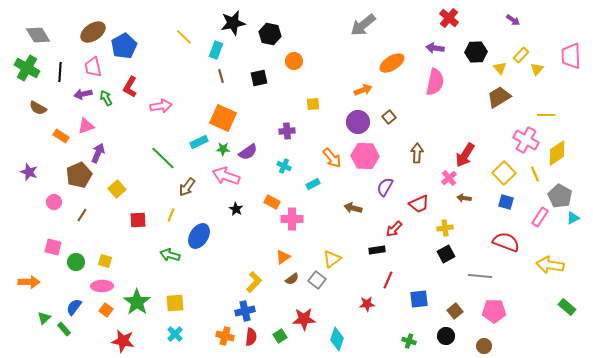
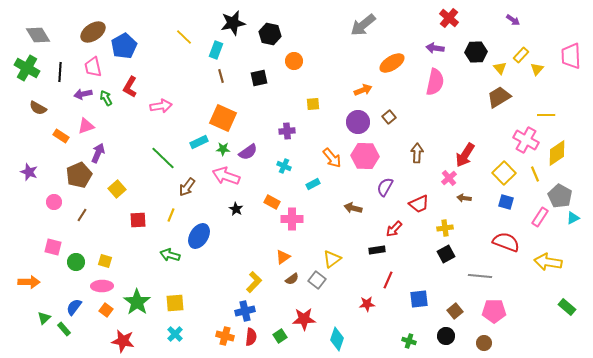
yellow arrow at (550, 265): moved 2 px left, 3 px up
brown circle at (484, 346): moved 3 px up
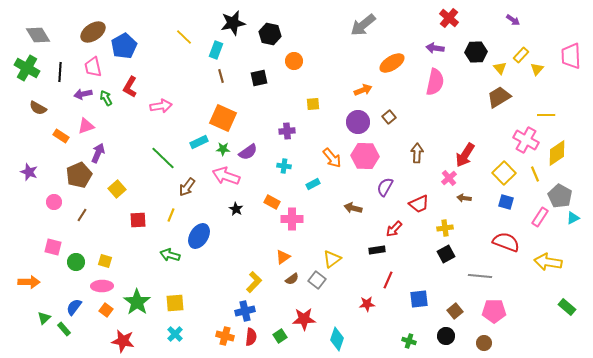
cyan cross at (284, 166): rotated 16 degrees counterclockwise
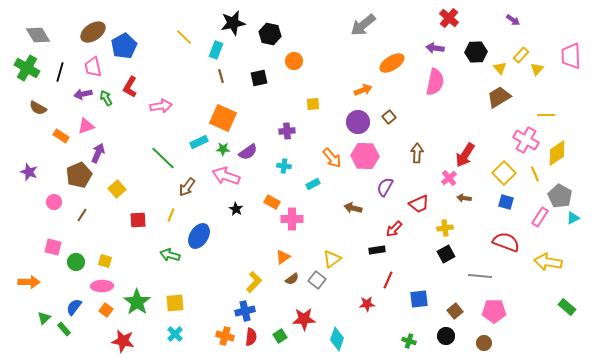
black line at (60, 72): rotated 12 degrees clockwise
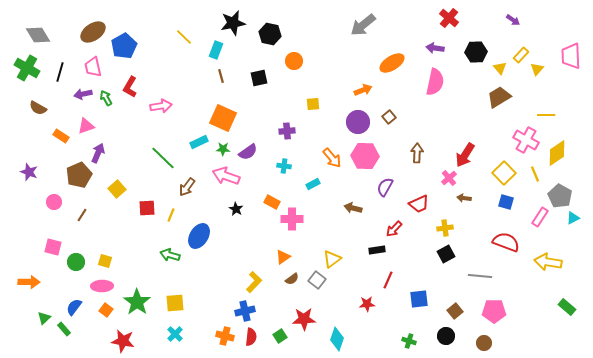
red square at (138, 220): moved 9 px right, 12 px up
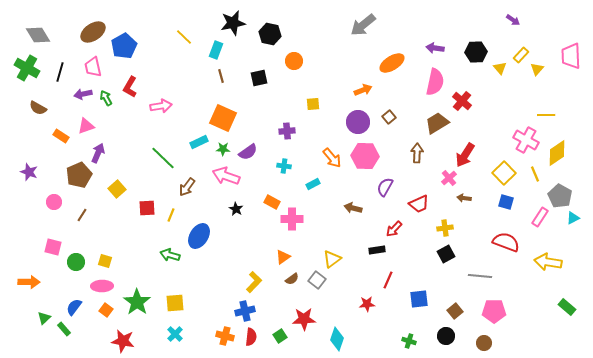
red cross at (449, 18): moved 13 px right, 83 px down
brown trapezoid at (499, 97): moved 62 px left, 26 px down
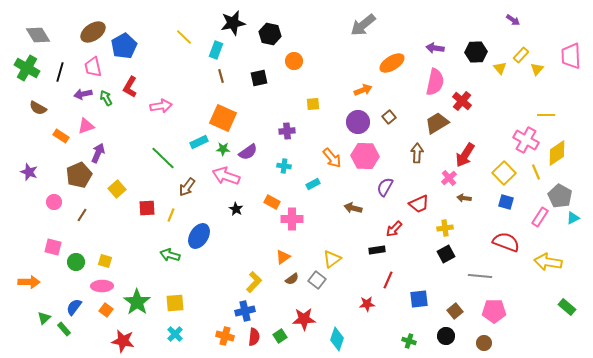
yellow line at (535, 174): moved 1 px right, 2 px up
red semicircle at (251, 337): moved 3 px right
